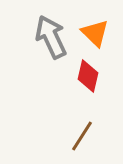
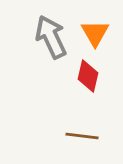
orange triangle: rotated 16 degrees clockwise
brown line: rotated 64 degrees clockwise
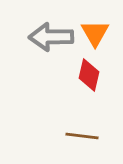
gray arrow: rotated 66 degrees counterclockwise
red diamond: moved 1 px right, 1 px up
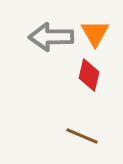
brown line: rotated 16 degrees clockwise
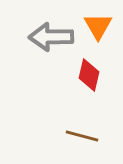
orange triangle: moved 3 px right, 7 px up
brown line: rotated 8 degrees counterclockwise
